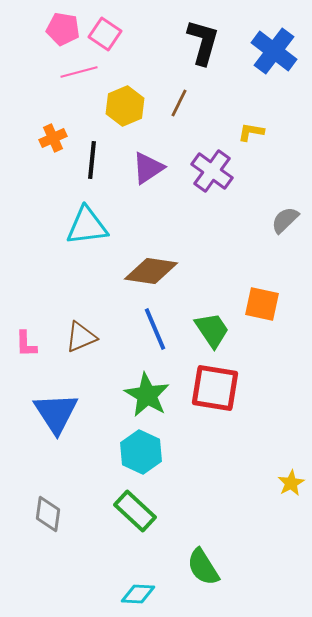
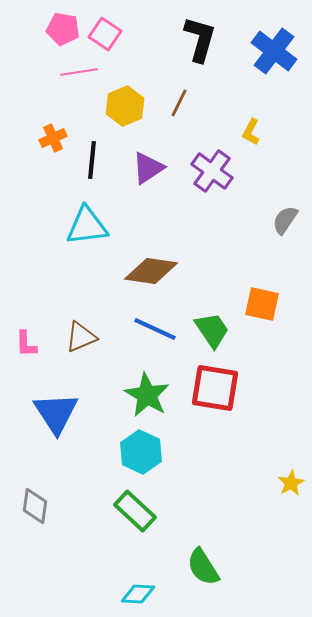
black L-shape: moved 3 px left, 3 px up
pink line: rotated 6 degrees clockwise
yellow L-shape: rotated 72 degrees counterclockwise
gray semicircle: rotated 12 degrees counterclockwise
blue line: rotated 42 degrees counterclockwise
gray diamond: moved 13 px left, 8 px up
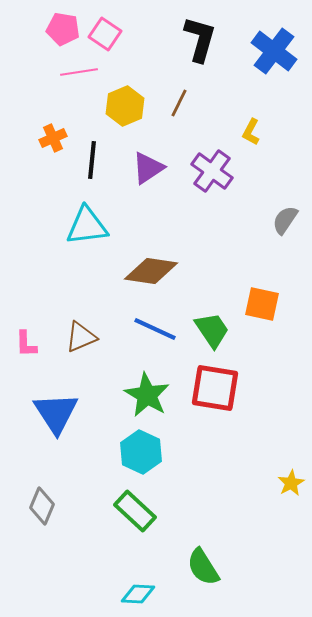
gray diamond: moved 7 px right; rotated 15 degrees clockwise
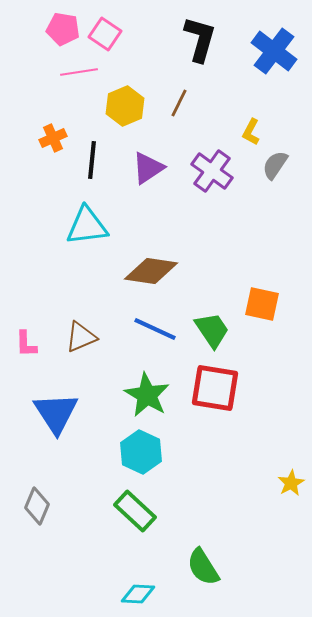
gray semicircle: moved 10 px left, 55 px up
gray diamond: moved 5 px left
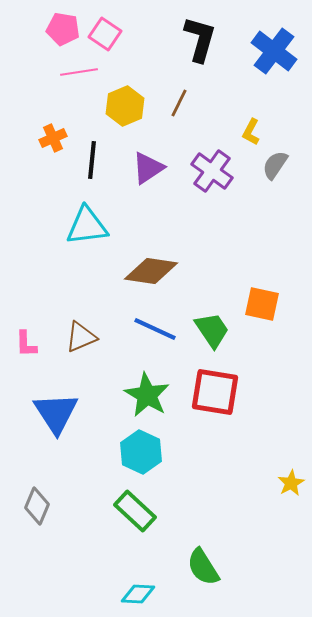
red square: moved 4 px down
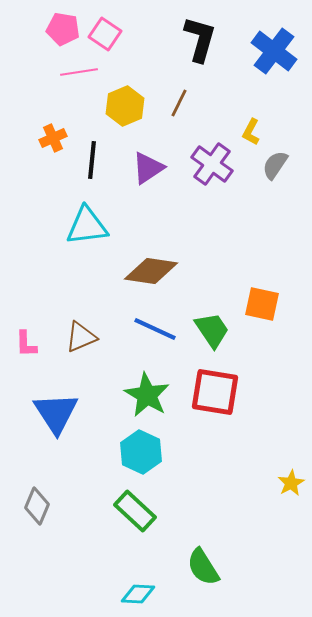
purple cross: moved 7 px up
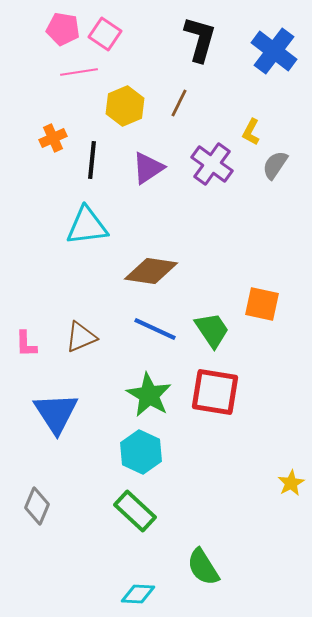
green star: moved 2 px right
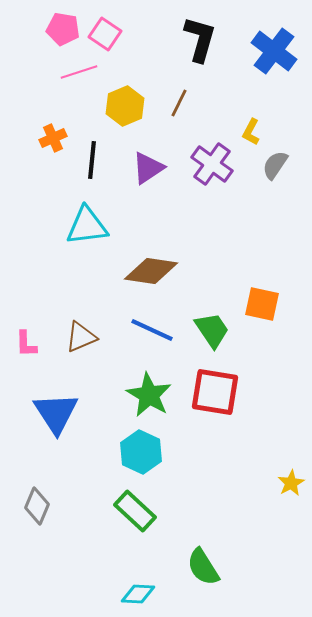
pink line: rotated 9 degrees counterclockwise
blue line: moved 3 px left, 1 px down
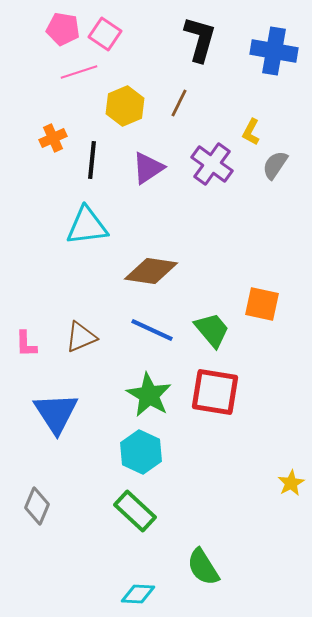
blue cross: rotated 27 degrees counterclockwise
green trapezoid: rotated 6 degrees counterclockwise
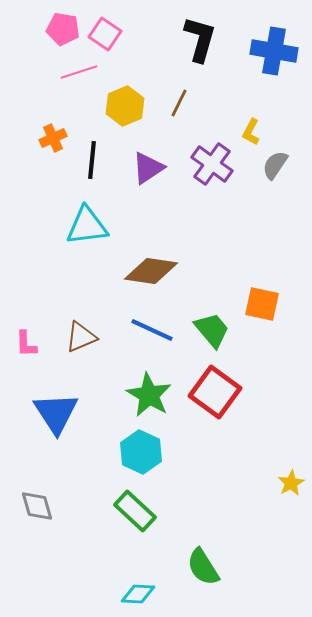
red square: rotated 27 degrees clockwise
gray diamond: rotated 39 degrees counterclockwise
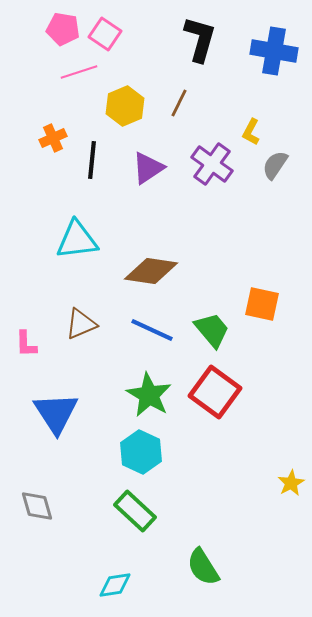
cyan triangle: moved 10 px left, 14 px down
brown triangle: moved 13 px up
cyan diamond: moved 23 px left, 9 px up; rotated 12 degrees counterclockwise
